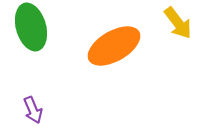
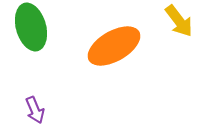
yellow arrow: moved 1 px right, 2 px up
purple arrow: moved 2 px right
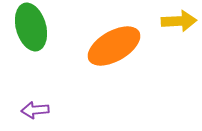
yellow arrow: rotated 56 degrees counterclockwise
purple arrow: rotated 108 degrees clockwise
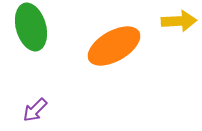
purple arrow: rotated 40 degrees counterclockwise
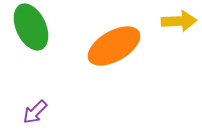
green ellipse: rotated 9 degrees counterclockwise
purple arrow: moved 2 px down
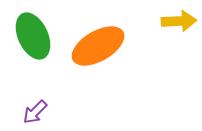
green ellipse: moved 2 px right, 9 px down
orange ellipse: moved 16 px left
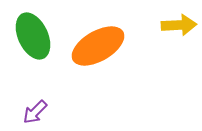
yellow arrow: moved 4 px down
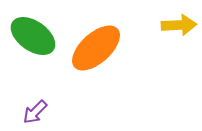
green ellipse: rotated 30 degrees counterclockwise
orange ellipse: moved 2 px left, 2 px down; rotated 12 degrees counterclockwise
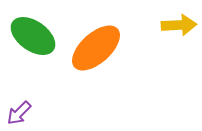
purple arrow: moved 16 px left, 1 px down
